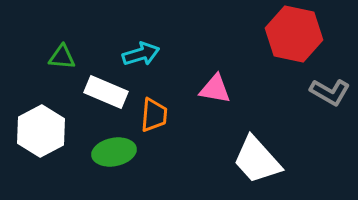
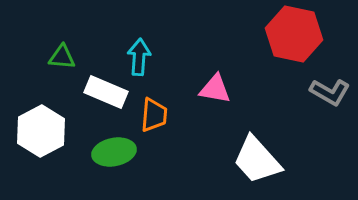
cyan arrow: moved 2 px left, 3 px down; rotated 69 degrees counterclockwise
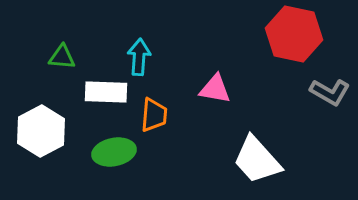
white rectangle: rotated 21 degrees counterclockwise
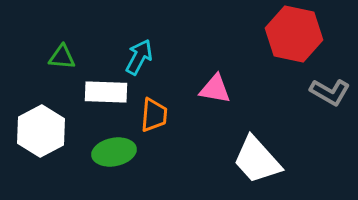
cyan arrow: rotated 24 degrees clockwise
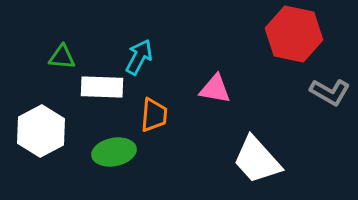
white rectangle: moved 4 px left, 5 px up
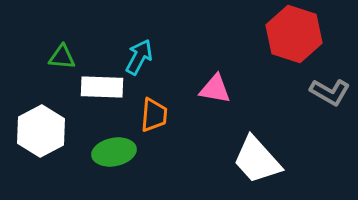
red hexagon: rotated 6 degrees clockwise
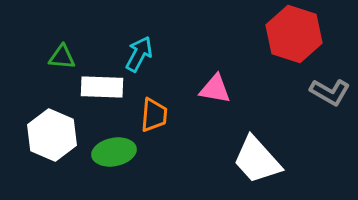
cyan arrow: moved 3 px up
white hexagon: moved 11 px right, 4 px down; rotated 9 degrees counterclockwise
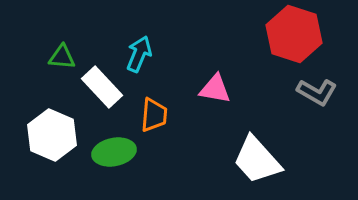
cyan arrow: rotated 6 degrees counterclockwise
white rectangle: rotated 45 degrees clockwise
gray L-shape: moved 13 px left
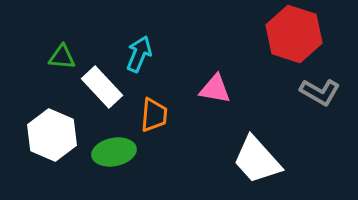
gray L-shape: moved 3 px right
